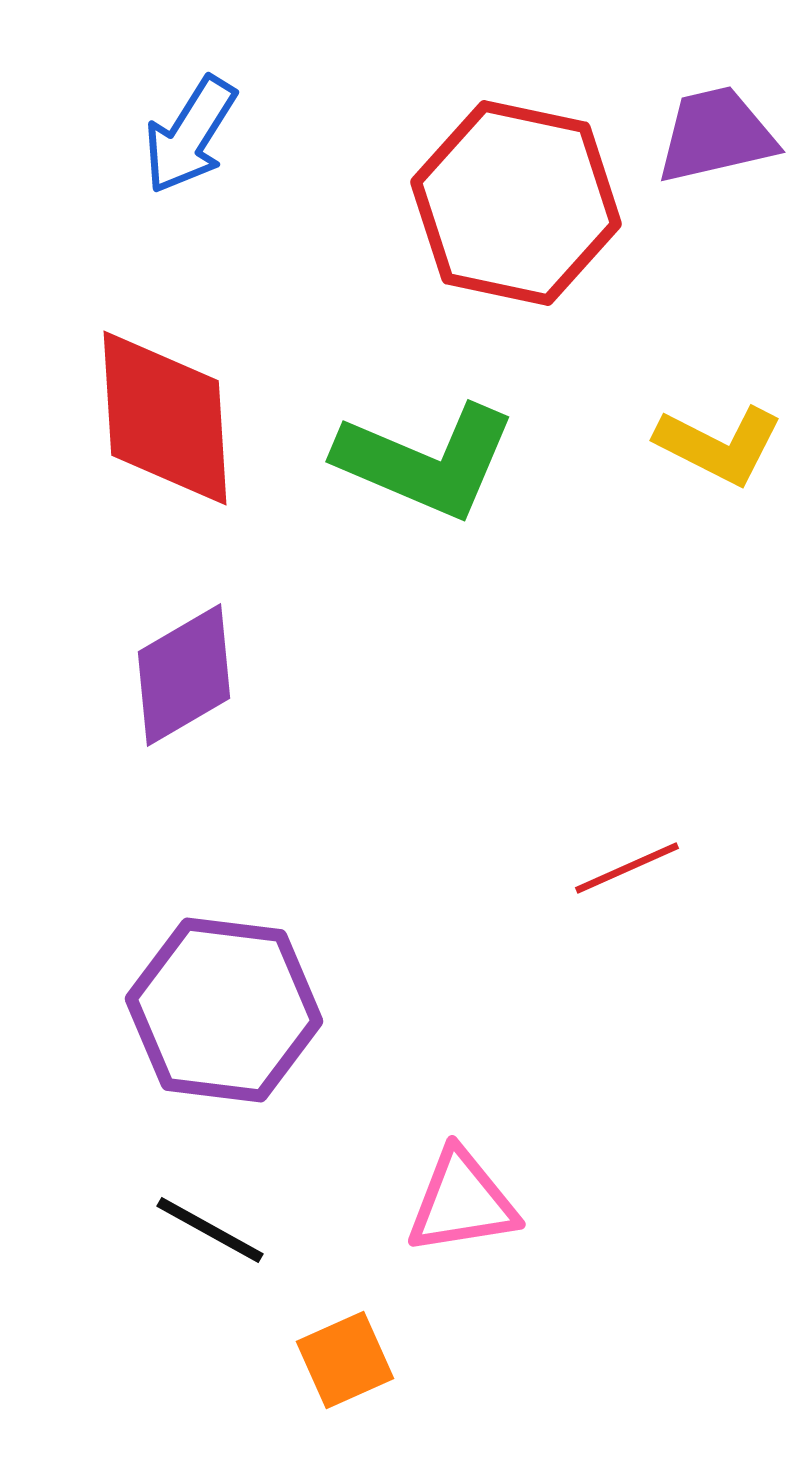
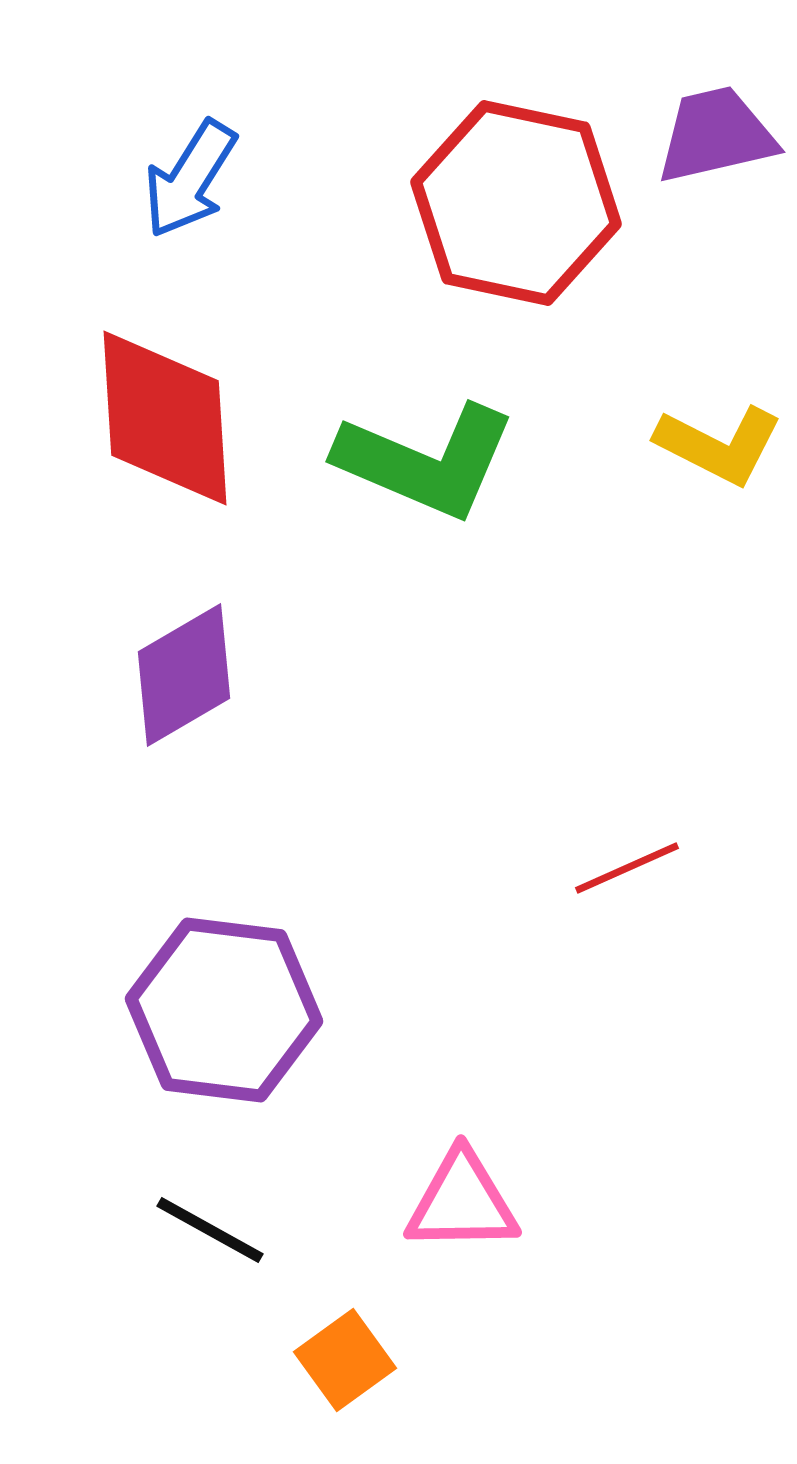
blue arrow: moved 44 px down
pink triangle: rotated 8 degrees clockwise
orange square: rotated 12 degrees counterclockwise
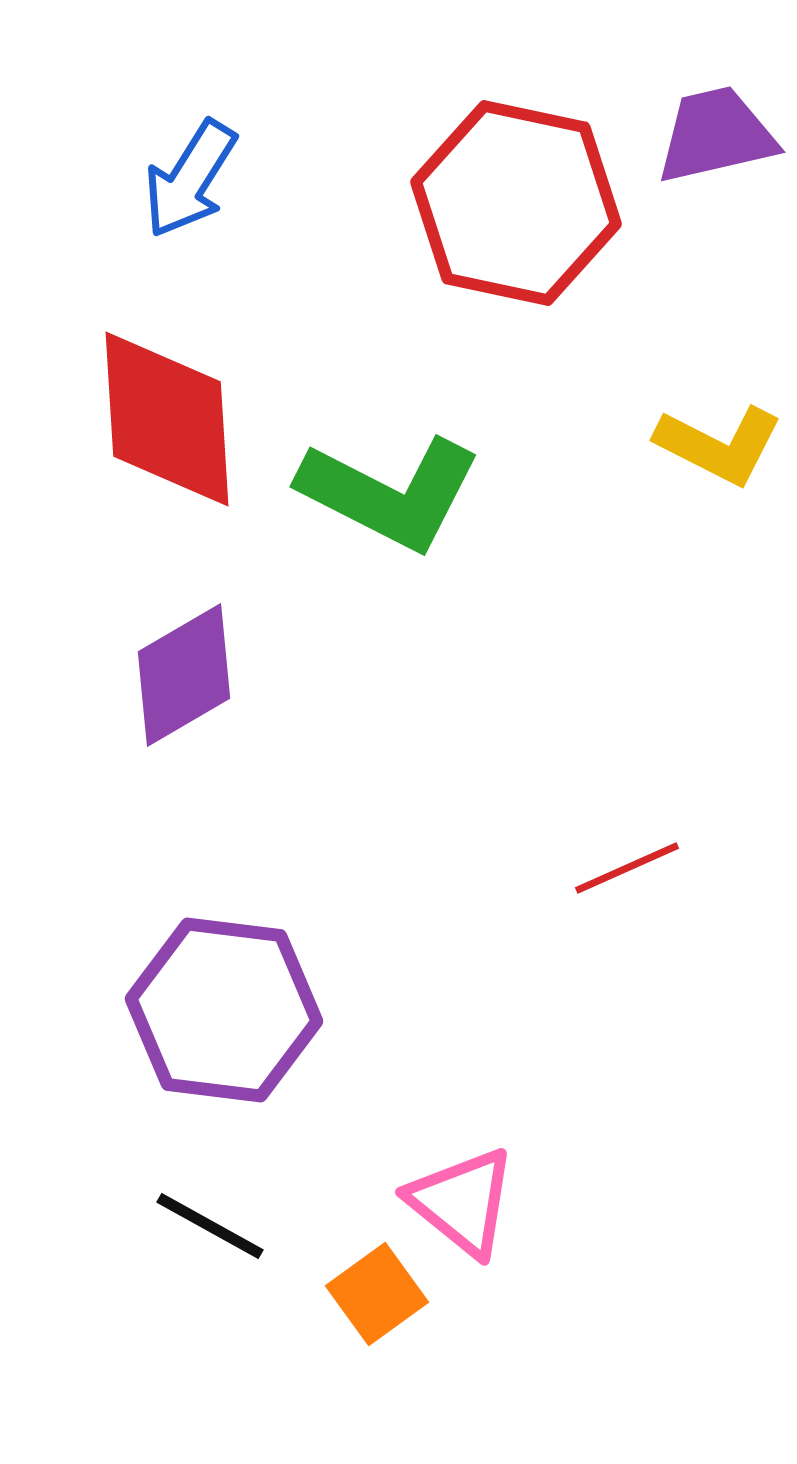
red diamond: moved 2 px right, 1 px down
green L-shape: moved 36 px left, 32 px down; rotated 4 degrees clockwise
pink triangle: rotated 40 degrees clockwise
black line: moved 4 px up
orange square: moved 32 px right, 66 px up
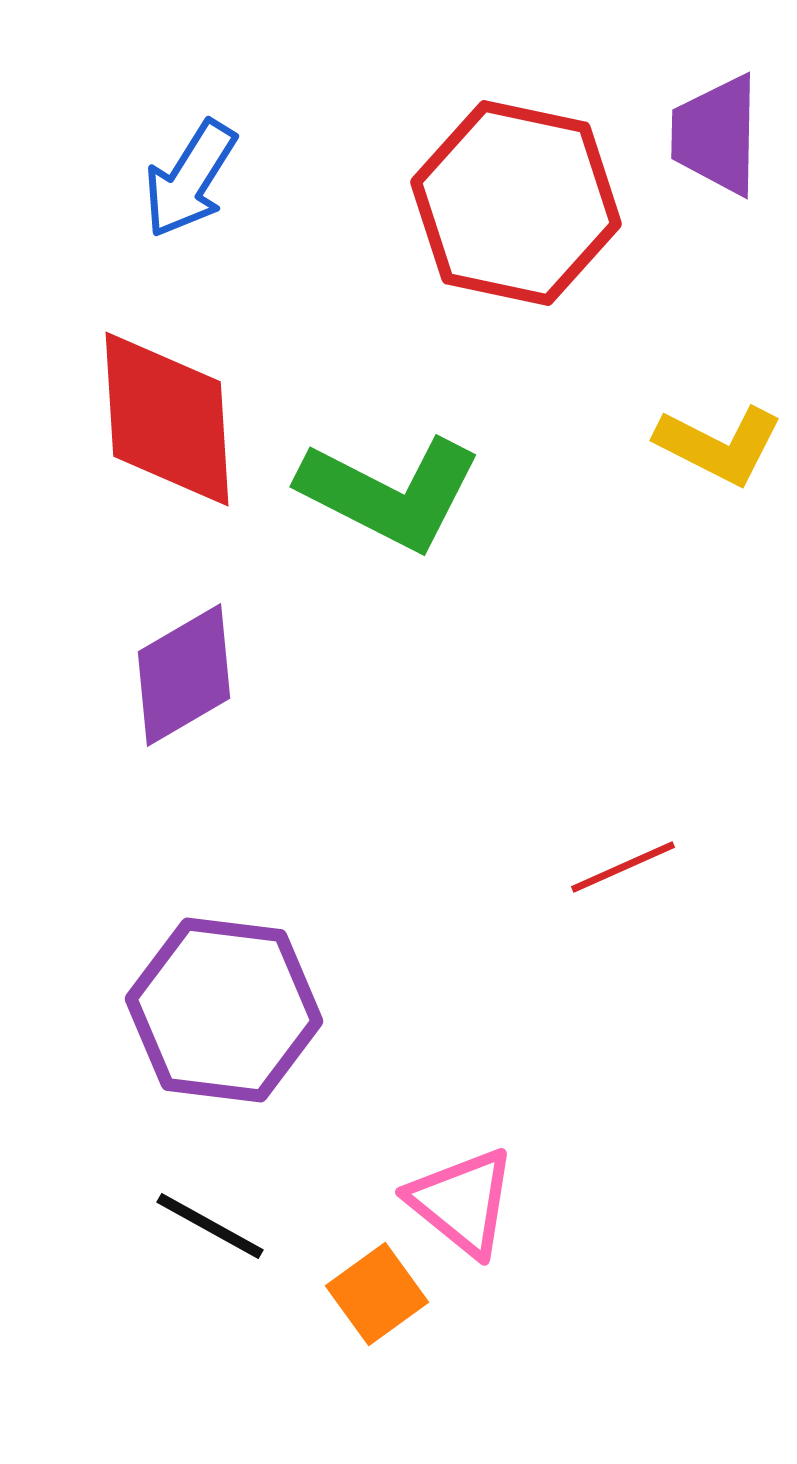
purple trapezoid: rotated 76 degrees counterclockwise
red line: moved 4 px left, 1 px up
